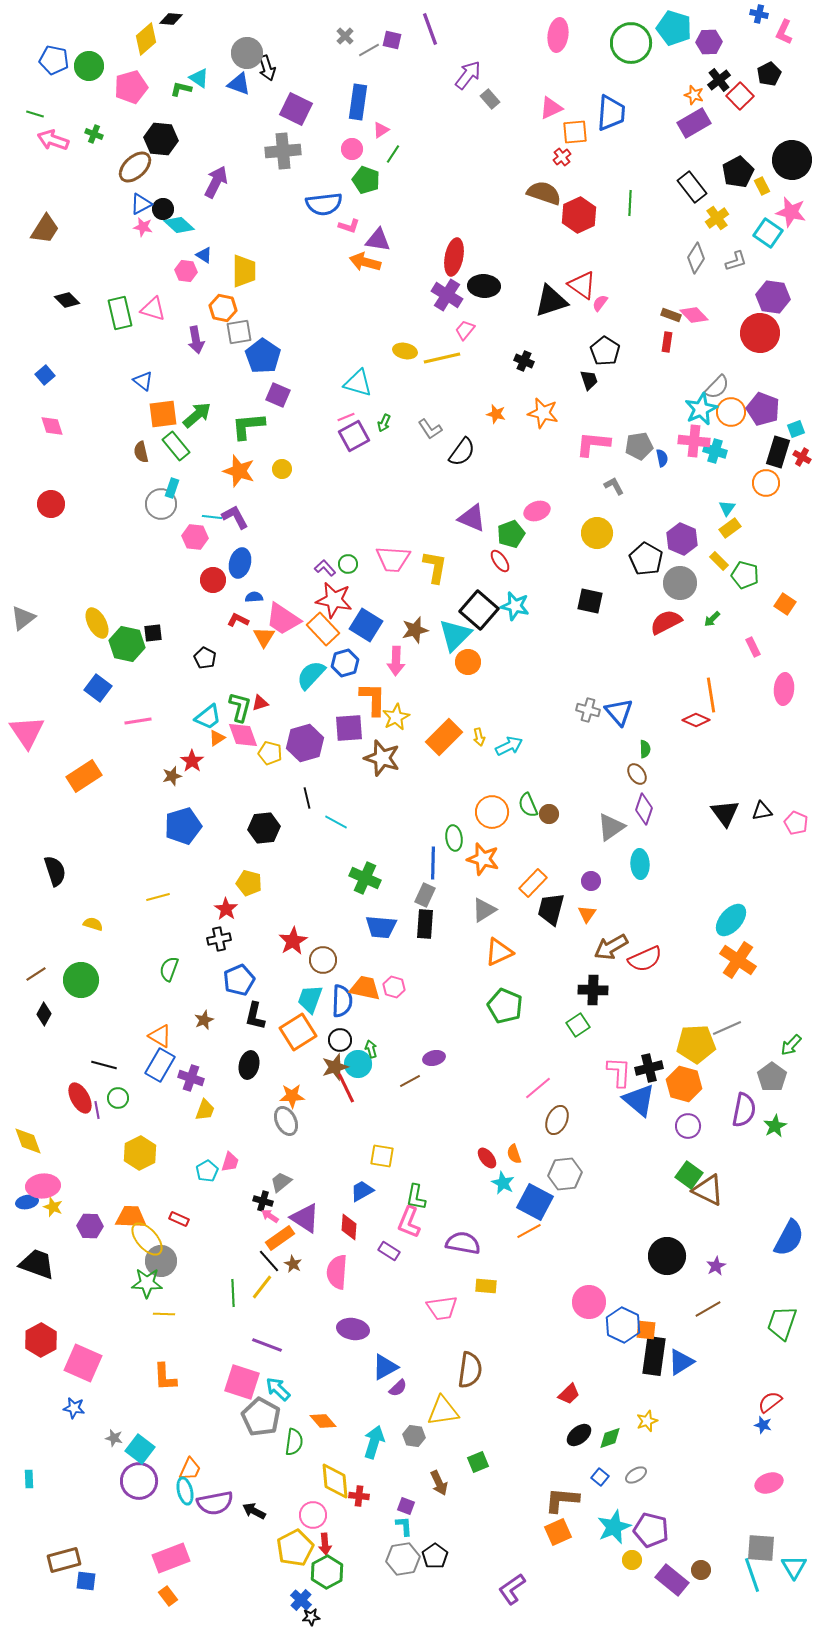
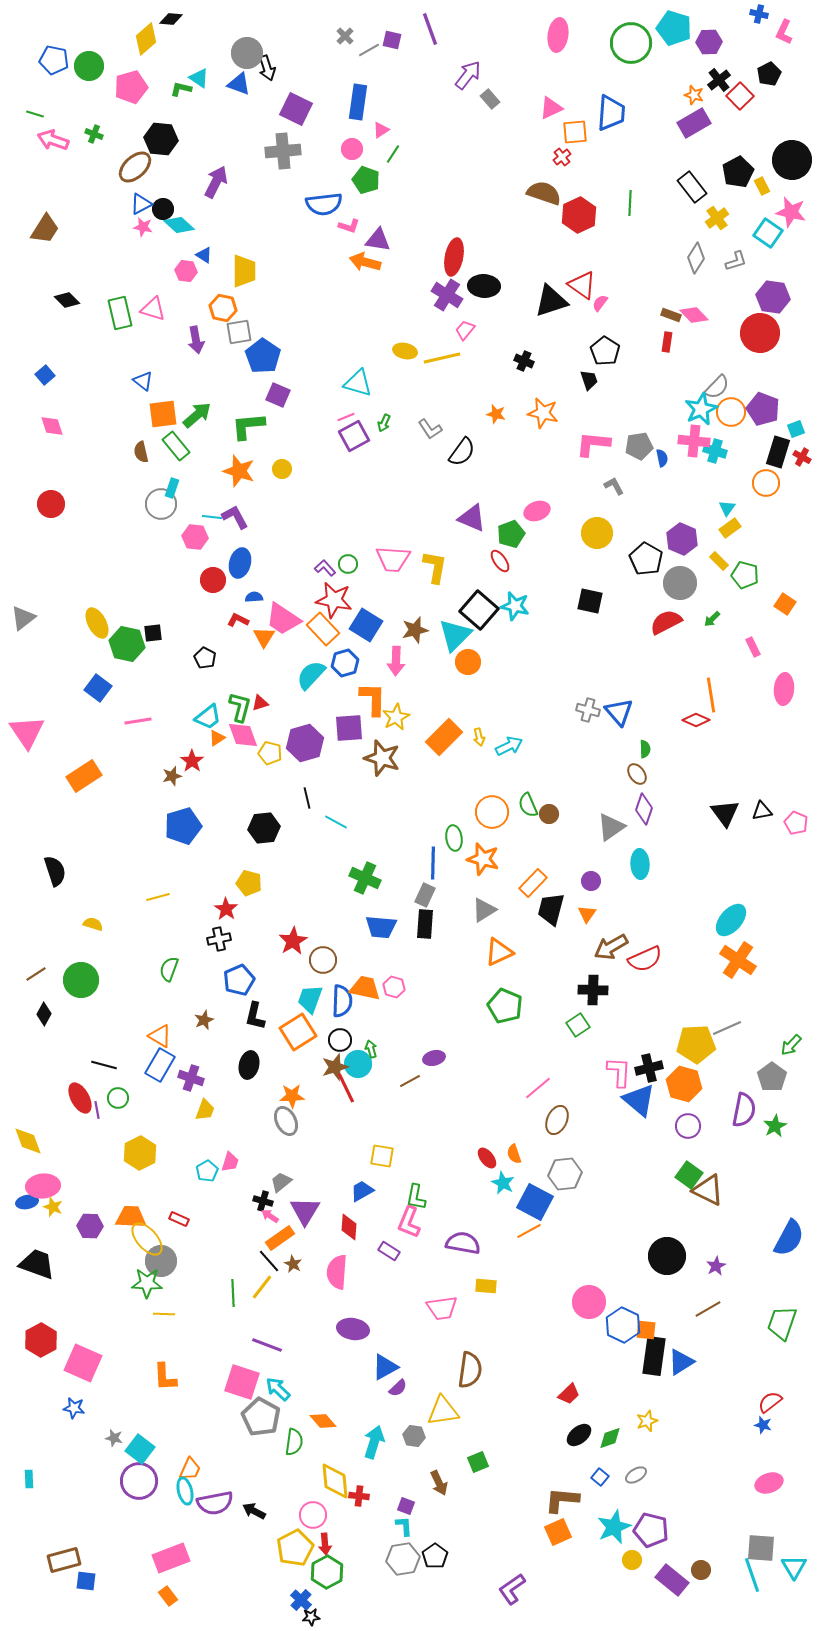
purple triangle at (305, 1218): moved 7 px up; rotated 28 degrees clockwise
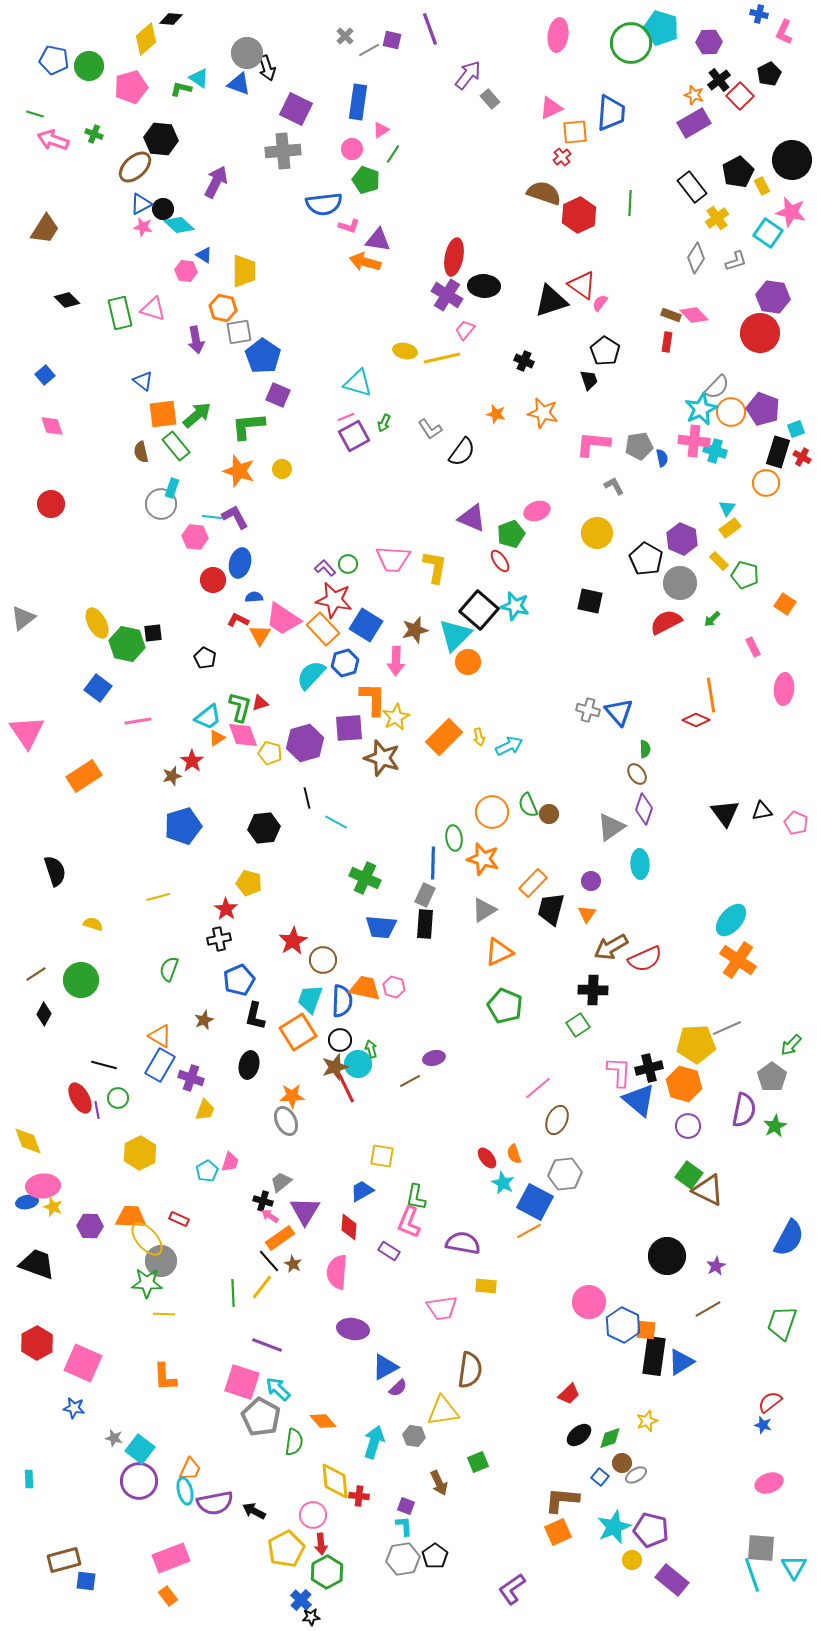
cyan pentagon at (674, 28): moved 13 px left
orange triangle at (264, 637): moved 4 px left, 2 px up
red hexagon at (41, 1340): moved 4 px left, 3 px down
red arrow at (325, 1544): moved 4 px left
yellow pentagon at (295, 1548): moved 9 px left, 1 px down
brown circle at (701, 1570): moved 79 px left, 107 px up
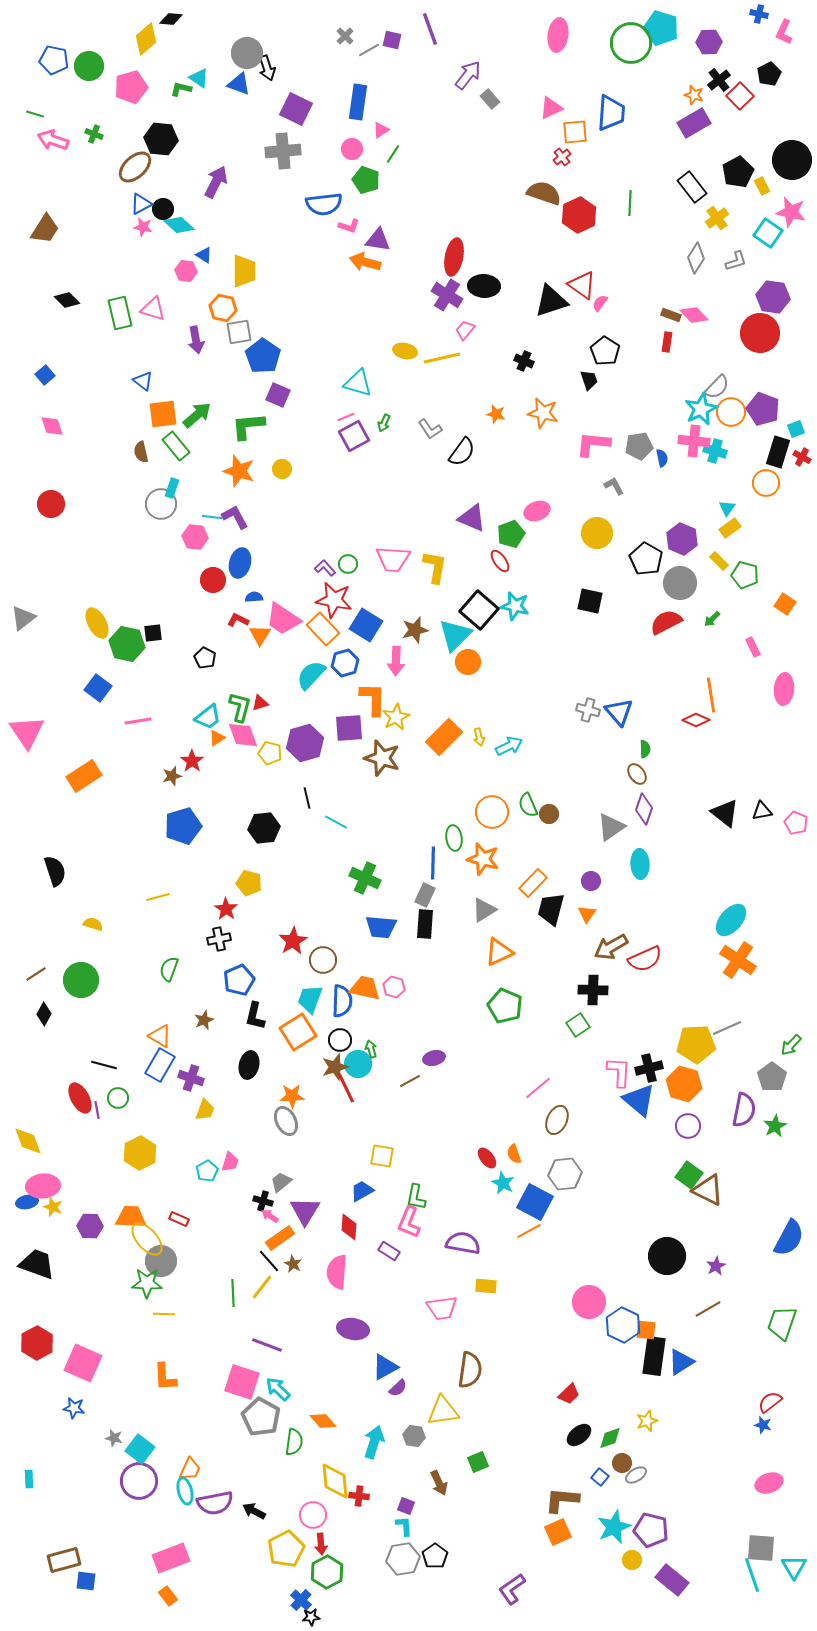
black triangle at (725, 813): rotated 16 degrees counterclockwise
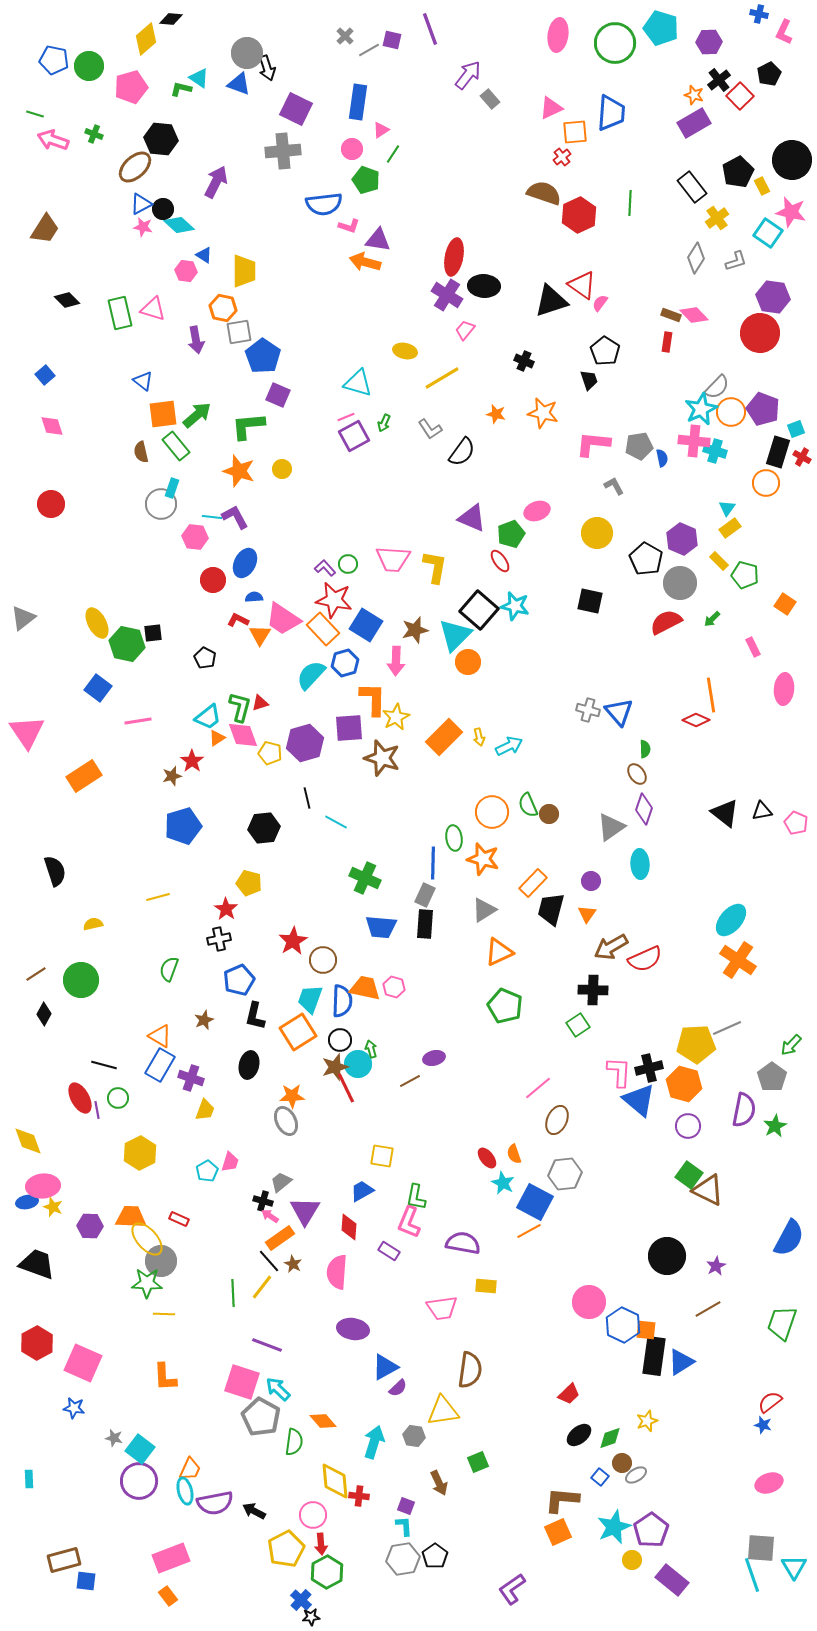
green circle at (631, 43): moved 16 px left
yellow line at (442, 358): moved 20 px down; rotated 18 degrees counterclockwise
blue ellipse at (240, 563): moved 5 px right; rotated 12 degrees clockwise
yellow semicircle at (93, 924): rotated 30 degrees counterclockwise
purple pentagon at (651, 1530): rotated 24 degrees clockwise
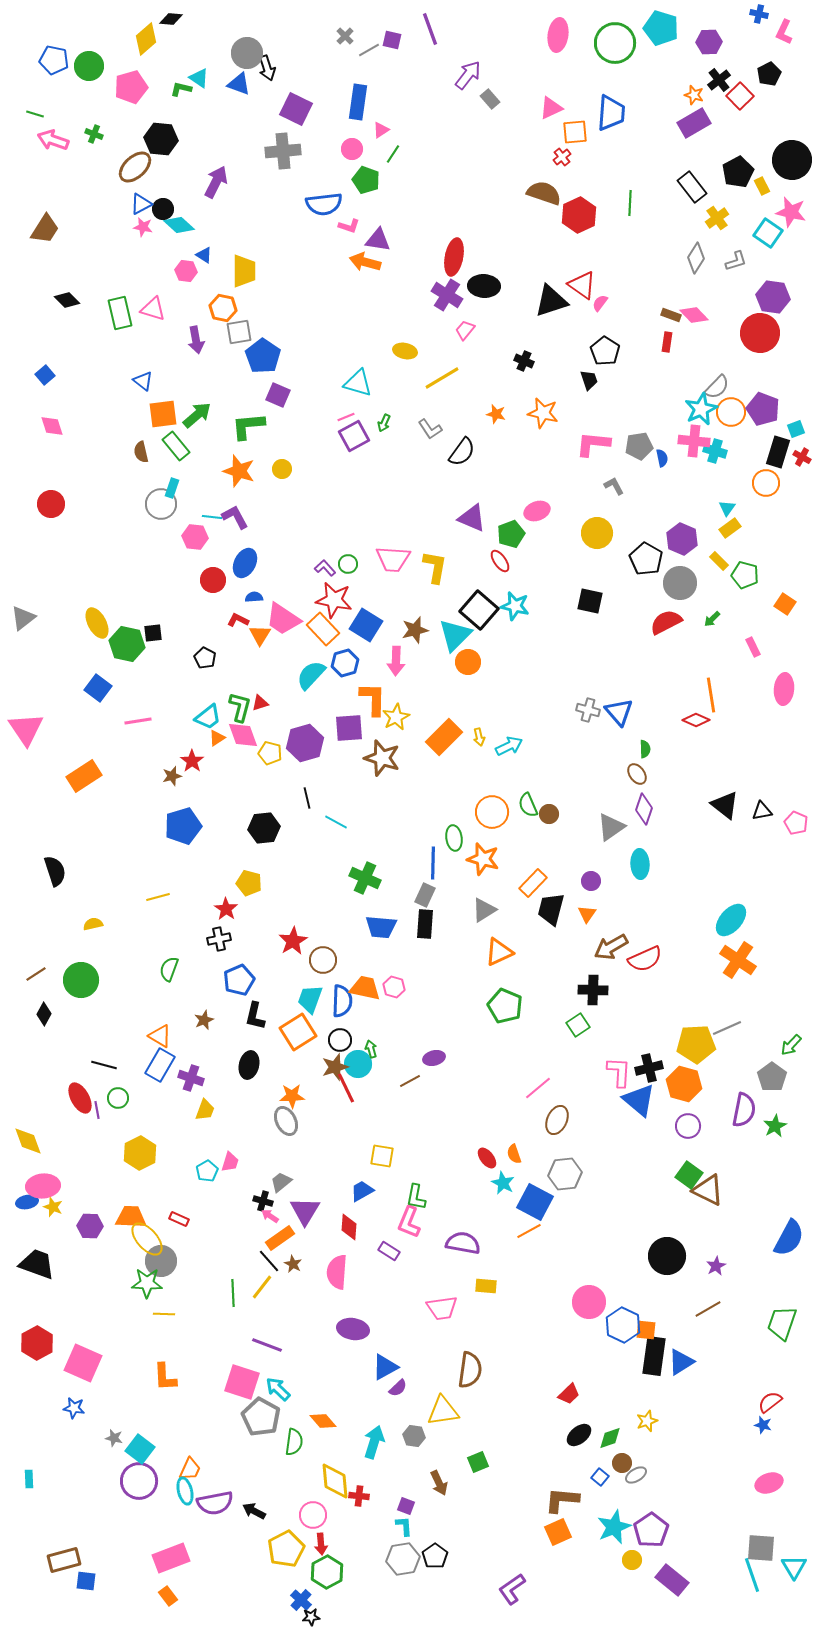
pink triangle at (27, 732): moved 1 px left, 3 px up
black triangle at (725, 813): moved 8 px up
